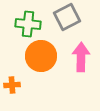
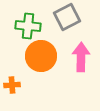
green cross: moved 2 px down
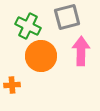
gray square: rotated 12 degrees clockwise
green cross: rotated 20 degrees clockwise
pink arrow: moved 6 px up
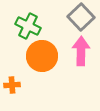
gray square: moved 14 px right; rotated 28 degrees counterclockwise
orange circle: moved 1 px right
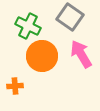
gray square: moved 11 px left; rotated 12 degrees counterclockwise
pink arrow: moved 3 px down; rotated 32 degrees counterclockwise
orange cross: moved 3 px right, 1 px down
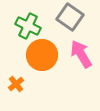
orange circle: moved 1 px up
orange cross: moved 1 px right, 2 px up; rotated 35 degrees counterclockwise
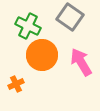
pink arrow: moved 8 px down
orange cross: rotated 14 degrees clockwise
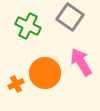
orange circle: moved 3 px right, 18 px down
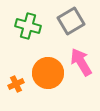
gray square: moved 1 px right, 4 px down; rotated 24 degrees clockwise
green cross: rotated 10 degrees counterclockwise
orange circle: moved 3 px right
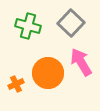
gray square: moved 2 px down; rotated 16 degrees counterclockwise
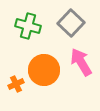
orange circle: moved 4 px left, 3 px up
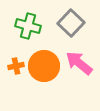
pink arrow: moved 2 px left, 1 px down; rotated 20 degrees counterclockwise
orange circle: moved 4 px up
orange cross: moved 18 px up; rotated 14 degrees clockwise
